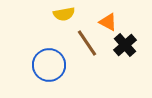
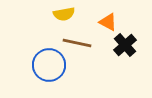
brown line: moved 10 px left; rotated 44 degrees counterclockwise
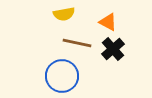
black cross: moved 12 px left, 4 px down
blue circle: moved 13 px right, 11 px down
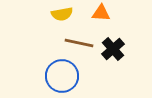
yellow semicircle: moved 2 px left
orange triangle: moved 7 px left, 9 px up; rotated 24 degrees counterclockwise
brown line: moved 2 px right
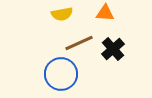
orange triangle: moved 4 px right
brown line: rotated 36 degrees counterclockwise
blue circle: moved 1 px left, 2 px up
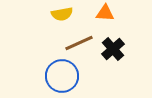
blue circle: moved 1 px right, 2 px down
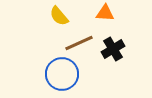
yellow semicircle: moved 3 px left, 2 px down; rotated 60 degrees clockwise
black cross: rotated 10 degrees clockwise
blue circle: moved 2 px up
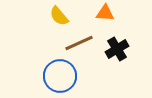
black cross: moved 4 px right
blue circle: moved 2 px left, 2 px down
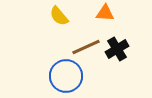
brown line: moved 7 px right, 4 px down
blue circle: moved 6 px right
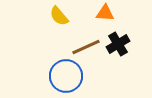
black cross: moved 1 px right, 5 px up
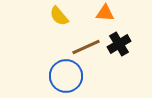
black cross: moved 1 px right
